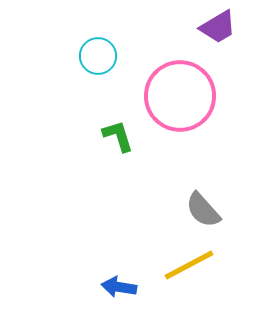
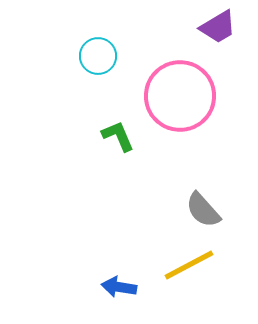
green L-shape: rotated 6 degrees counterclockwise
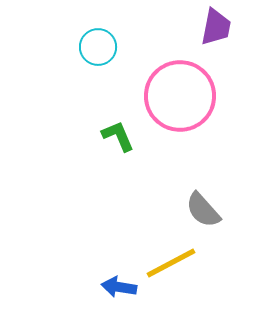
purple trapezoid: moved 2 px left; rotated 48 degrees counterclockwise
cyan circle: moved 9 px up
yellow line: moved 18 px left, 2 px up
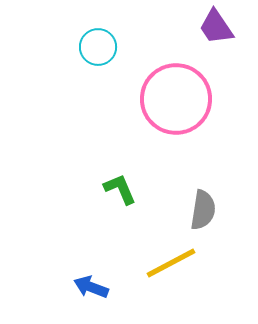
purple trapezoid: rotated 135 degrees clockwise
pink circle: moved 4 px left, 3 px down
green L-shape: moved 2 px right, 53 px down
gray semicircle: rotated 129 degrees counterclockwise
blue arrow: moved 28 px left; rotated 12 degrees clockwise
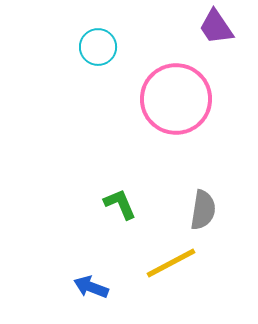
green L-shape: moved 15 px down
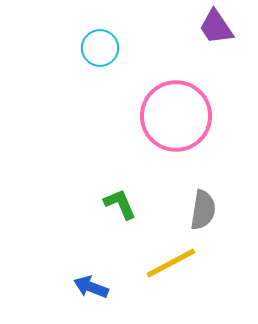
cyan circle: moved 2 px right, 1 px down
pink circle: moved 17 px down
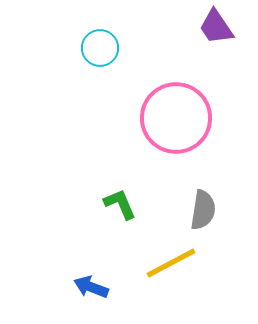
pink circle: moved 2 px down
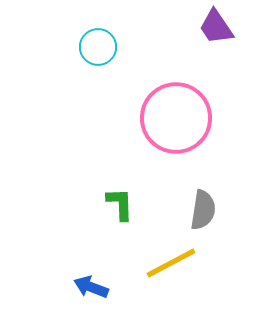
cyan circle: moved 2 px left, 1 px up
green L-shape: rotated 21 degrees clockwise
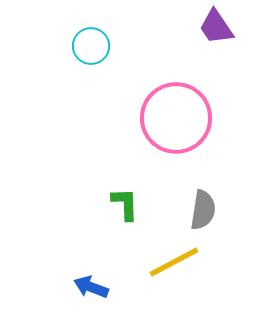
cyan circle: moved 7 px left, 1 px up
green L-shape: moved 5 px right
yellow line: moved 3 px right, 1 px up
